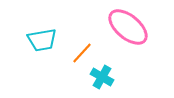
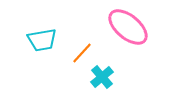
cyan cross: rotated 20 degrees clockwise
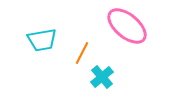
pink ellipse: moved 1 px left, 1 px up
orange line: rotated 15 degrees counterclockwise
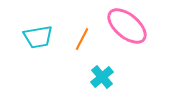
cyan trapezoid: moved 4 px left, 3 px up
orange line: moved 14 px up
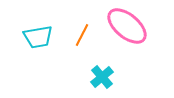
orange line: moved 4 px up
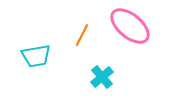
pink ellipse: moved 3 px right
cyan trapezoid: moved 2 px left, 19 px down
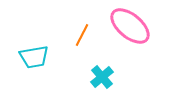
cyan trapezoid: moved 2 px left, 1 px down
